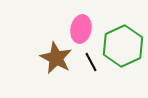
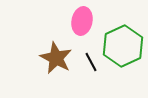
pink ellipse: moved 1 px right, 8 px up
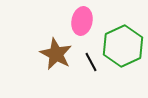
brown star: moved 4 px up
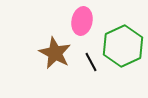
brown star: moved 1 px left, 1 px up
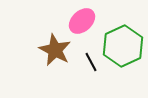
pink ellipse: rotated 36 degrees clockwise
brown star: moved 3 px up
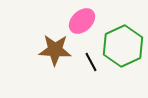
brown star: rotated 24 degrees counterclockwise
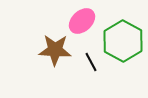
green hexagon: moved 5 px up; rotated 6 degrees counterclockwise
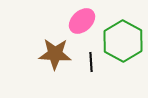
brown star: moved 4 px down
black line: rotated 24 degrees clockwise
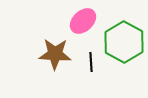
pink ellipse: moved 1 px right
green hexagon: moved 1 px right, 1 px down
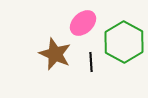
pink ellipse: moved 2 px down
brown star: rotated 20 degrees clockwise
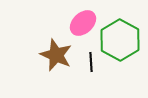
green hexagon: moved 4 px left, 2 px up
brown star: moved 1 px right, 1 px down
